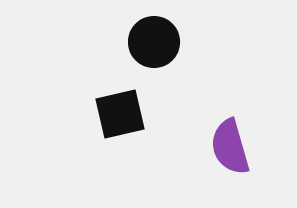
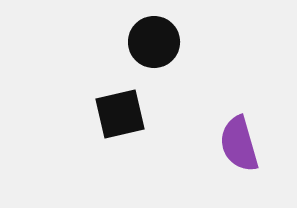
purple semicircle: moved 9 px right, 3 px up
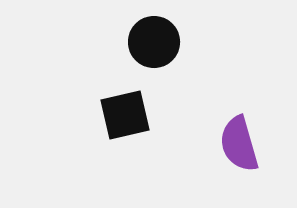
black square: moved 5 px right, 1 px down
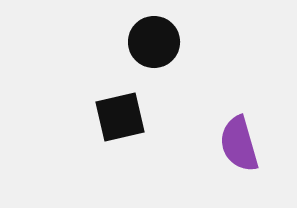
black square: moved 5 px left, 2 px down
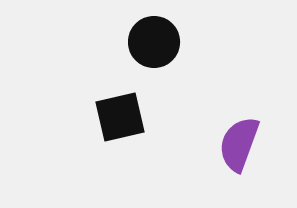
purple semicircle: rotated 36 degrees clockwise
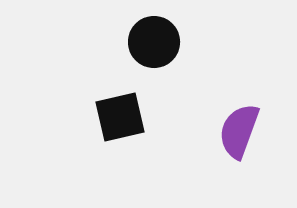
purple semicircle: moved 13 px up
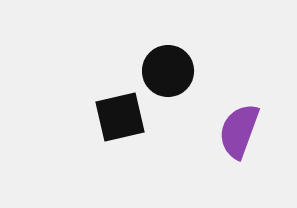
black circle: moved 14 px right, 29 px down
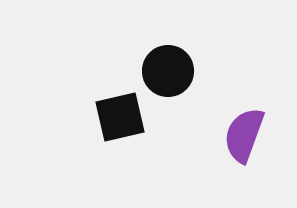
purple semicircle: moved 5 px right, 4 px down
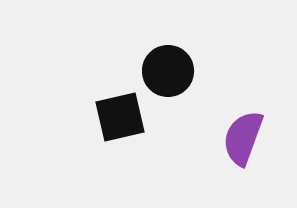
purple semicircle: moved 1 px left, 3 px down
